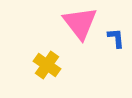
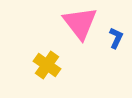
blue L-shape: rotated 30 degrees clockwise
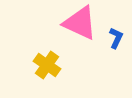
pink triangle: rotated 27 degrees counterclockwise
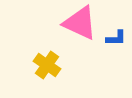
blue L-shape: rotated 65 degrees clockwise
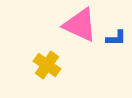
pink triangle: moved 2 px down
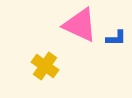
yellow cross: moved 2 px left, 1 px down
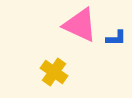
yellow cross: moved 9 px right, 6 px down
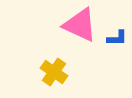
blue L-shape: moved 1 px right
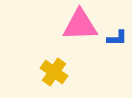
pink triangle: rotated 27 degrees counterclockwise
